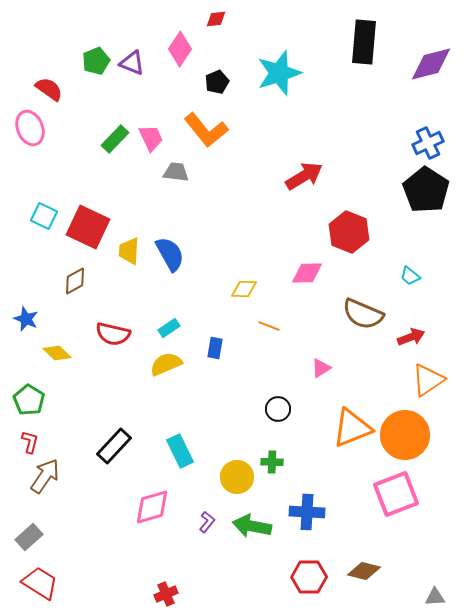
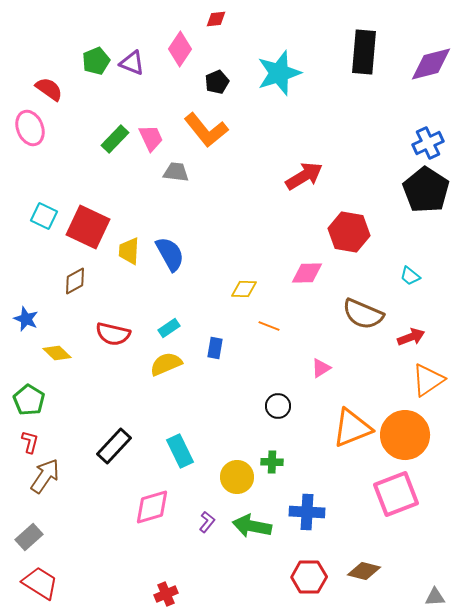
black rectangle at (364, 42): moved 10 px down
red hexagon at (349, 232): rotated 12 degrees counterclockwise
black circle at (278, 409): moved 3 px up
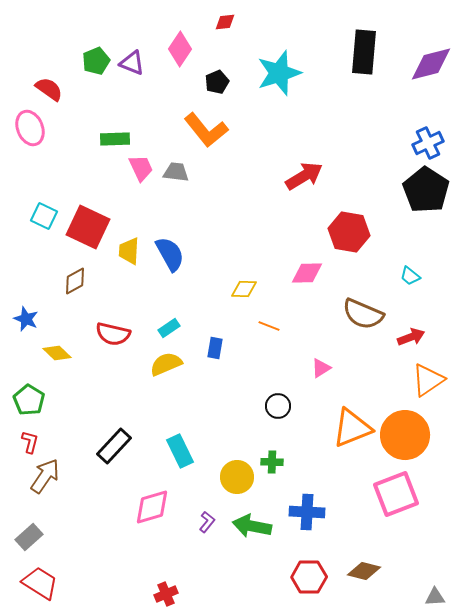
red diamond at (216, 19): moved 9 px right, 3 px down
pink trapezoid at (151, 138): moved 10 px left, 30 px down
green rectangle at (115, 139): rotated 44 degrees clockwise
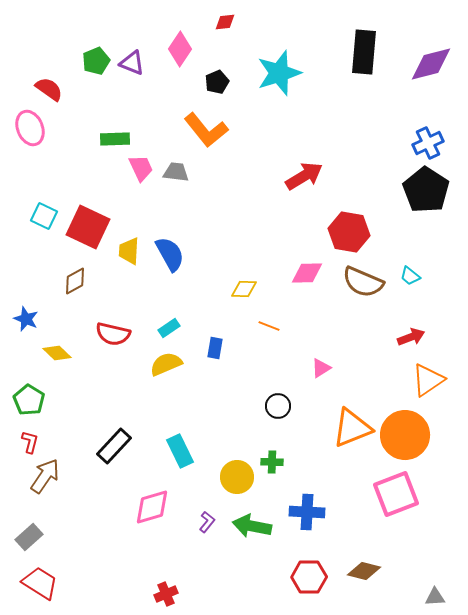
brown semicircle at (363, 314): moved 32 px up
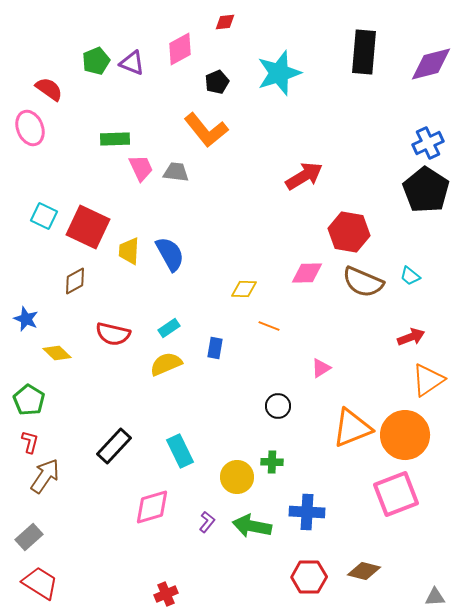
pink diamond at (180, 49): rotated 28 degrees clockwise
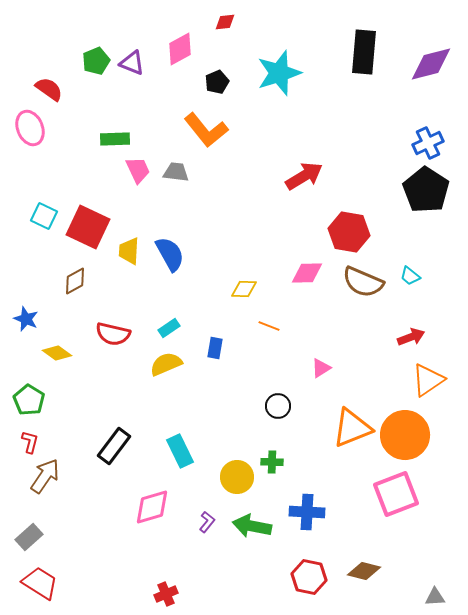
pink trapezoid at (141, 168): moved 3 px left, 2 px down
yellow diamond at (57, 353): rotated 8 degrees counterclockwise
black rectangle at (114, 446): rotated 6 degrees counterclockwise
red hexagon at (309, 577): rotated 12 degrees clockwise
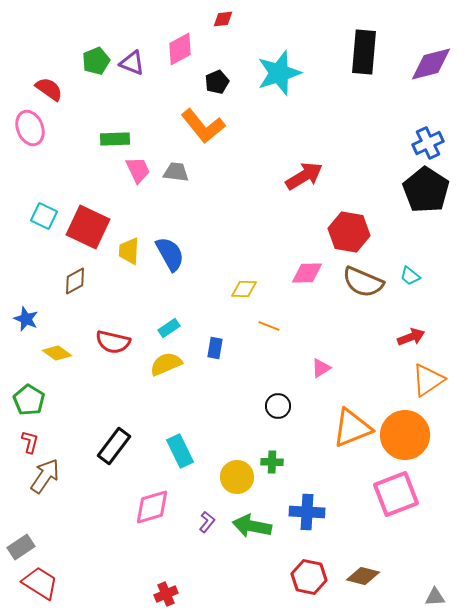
red diamond at (225, 22): moved 2 px left, 3 px up
orange L-shape at (206, 130): moved 3 px left, 4 px up
red semicircle at (113, 334): moved 8 px down
gray rectangle at (29, 537): moved 8 px left, 10 px down; rotated 8 degrees clockwise
brown diamond at (364, 571): moved 1 px left, 5 px down
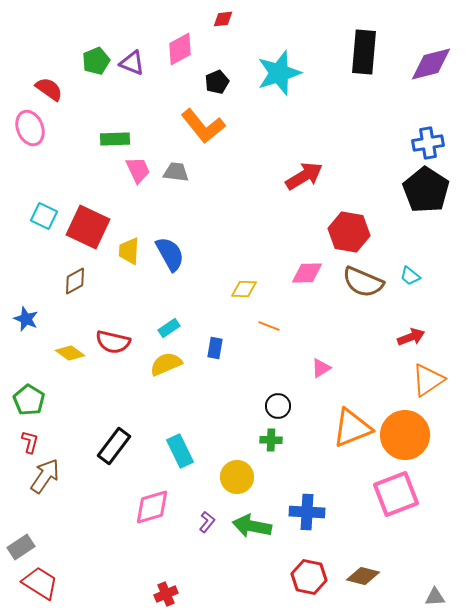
blue cross at (428, 143): rotated 16 degrees clockwise
yellow diamond at (57, 353): moved 13 px right
green cross at (272, 462): moved 1 px left, 22 px up
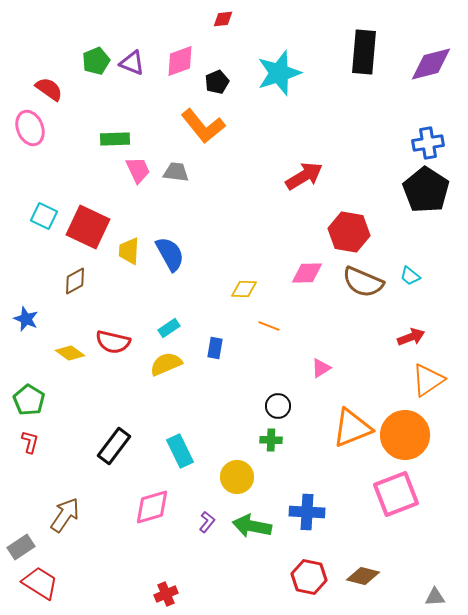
pink diamond at (180, 49): moved 12 px down; rotated 8 degrees clockwise
brown arrow at (45, 476): moved 20 px right, 39 px down
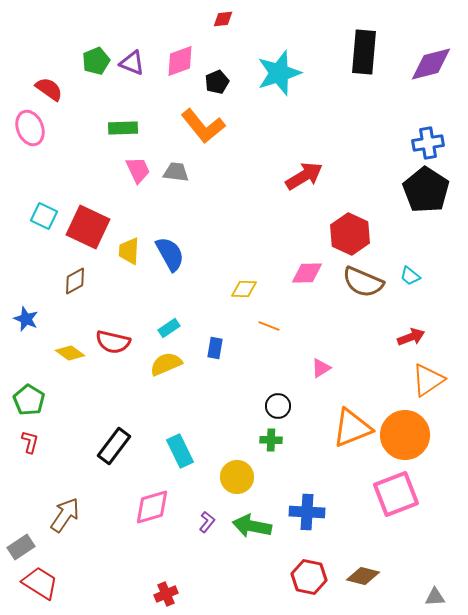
green rectangle at (115, 139): moved 8 px right, 11 px up
red hexagon at (349, 232): moved 1 px right, 2 px down; rotated 15 degrees clockwise
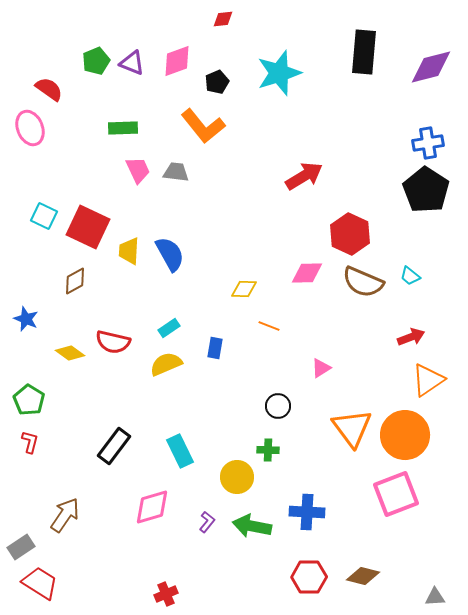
pink diamond at (180, 61): moved 3 px left
purple diamond at (431, 64): moved 3 px down
orange triangle at (352, 428): rotated 45 degrees counterclockwise
green cross at (271, 440): moved 3 px left, 10 px down
red hexagon at (309, 577): rotated 12 degrees counterclockwise
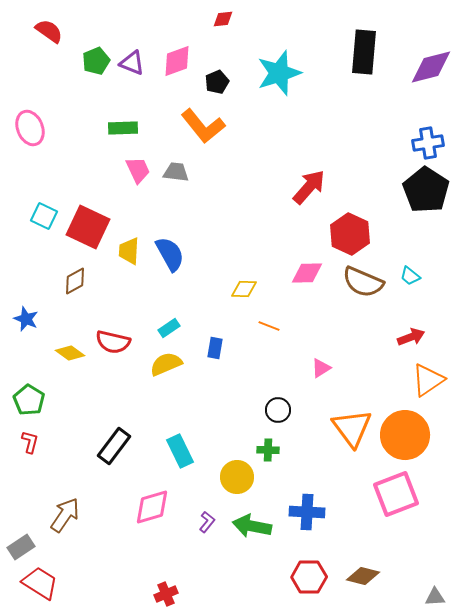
red semicircle at (49, 89): moved 58 px up
red arrow at (304, 176): moved 5 px right, 11 px down; rotated 18 degrees counterclockwise
black circle at (278, 406): moved 4 px down
